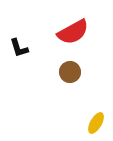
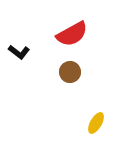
red semicircle: moved 1 px left, 2 px down
black L-shape: moved 4 px down; rotated 35 degrees counterclockwise
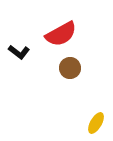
red semicircle: moved 11 px left
brown circle: moved 4 px up
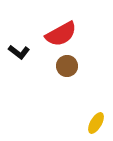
brown circle: moved 3 px left, 2 px up
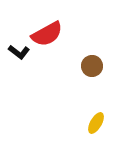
red semicircle: moved 14 px left
brown circle: moved 25 px right
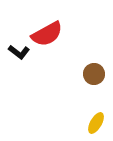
brown circle: moved 2 px right, 8 px down
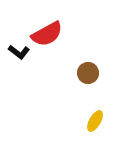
brown circle: moved 6 px left, 1 px up
yellow ellipse: moved 1 px left, 2 px up
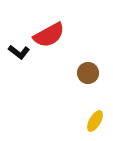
red semicircle: moved 2 px right, 1 px down
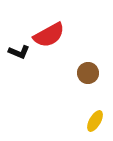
black L-shape: rotated 15 degrees counterclockwise
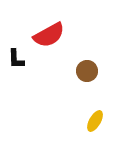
black L-shape: moved 3 px left, 7 px down; rotated 65 degrees clockwise
brown circle: moved 1 px left, 2 px up
